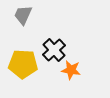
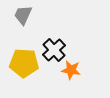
yellow pentagon: moved 1 px right, 1 px up
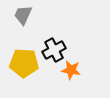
black cross: rotated 15 degrees clockwise
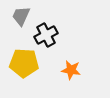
gray trapezoid: moved 2 px left, 1 px down
black cross: moved 8 px left, 15 px up
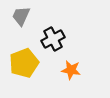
black cross: moved 7 px right, 4 px down
yellow pentagon: rotated 24 degrees counterclockwise
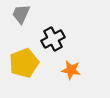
gray trapezoid: moved 2 px up
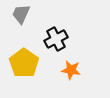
black cross: moved 3 px right
yellow pentagon: rotated 16 degrees counterclockwise
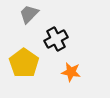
gray trapezoid: moved 8 px right; rotated 20 degrees clockwise
orange star: moved 2 px down
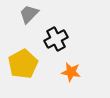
yellow pentagon: moved 1 px left, 1 px down; rotated 8 degrees clockwise
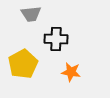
gray trapezoid: moved 2 px right; rotated 140 degrees counterclockwise
black cross: rotated 30 degrees clockwise
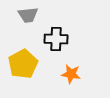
gray trapezoid: moved 3 px left, 1 px down
orange star: moved 2 px down
